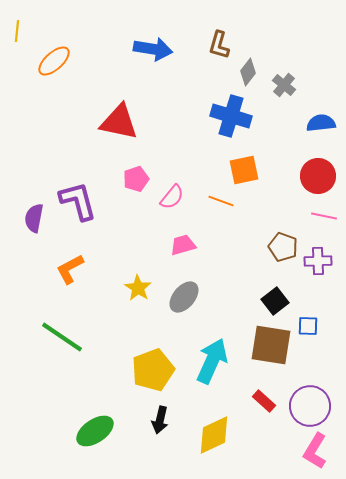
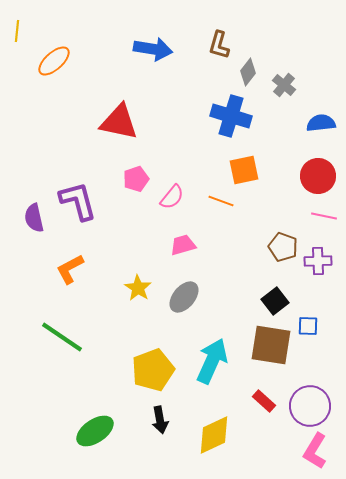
purple semicircle: rotated 24 degrees counterclockwise
black arrow: rotated 24 degrees counterclockwise
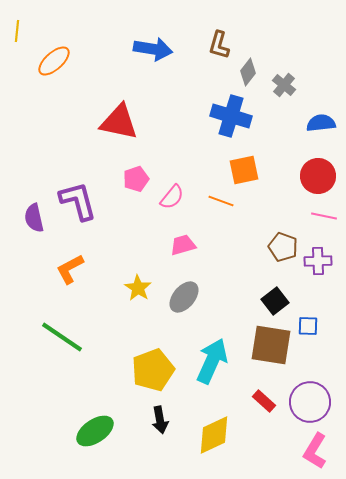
purple circle: moved 4 px up
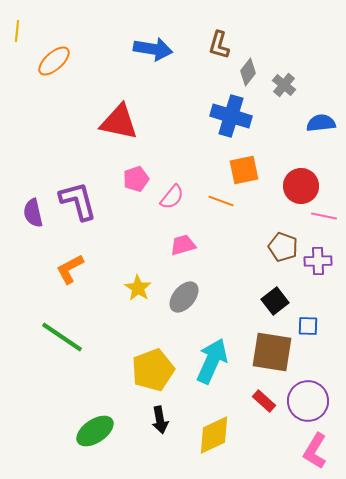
red circle: moved 17 px left, 10 px down
purple semicircle: moved 1 px left, 5 px up
brown square: moved 1 px right, 7 px down
purple circle: moved 2 px left, 1 px up
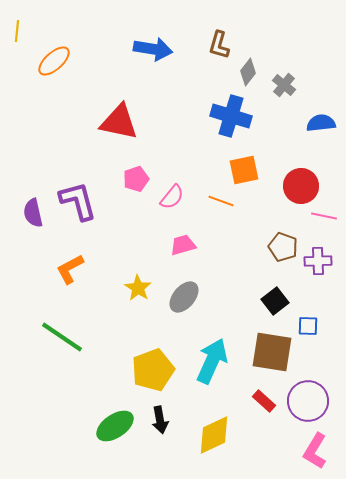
green ellipse: moved 20 px right, 5 px up
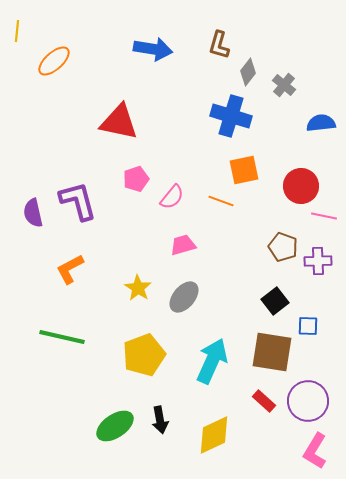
green line: rotated 21 degrees counterclockwise
yellow pentagon: moved 9 px left, 15 px up
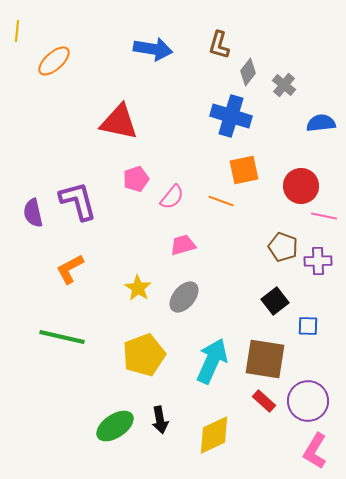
brown square: moved 7 px left, 7 px down
